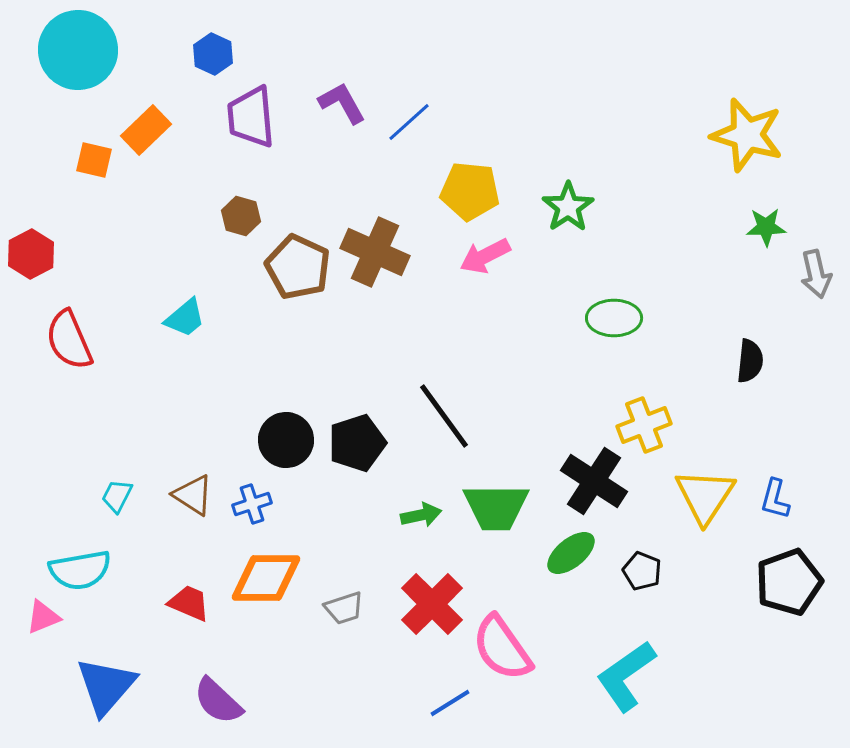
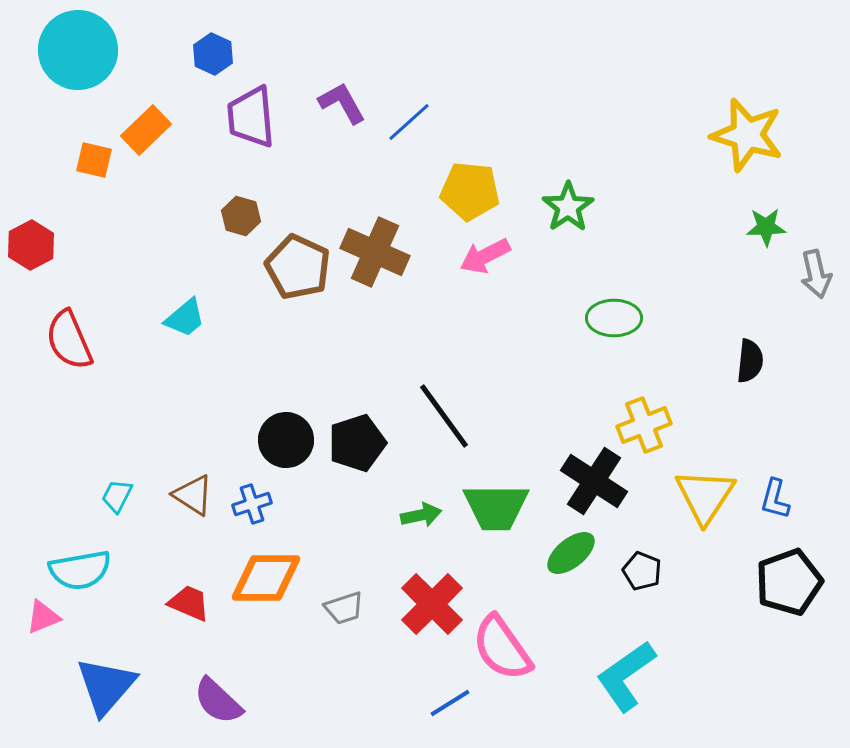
red hexagon at (31, 254): moved 9 px up
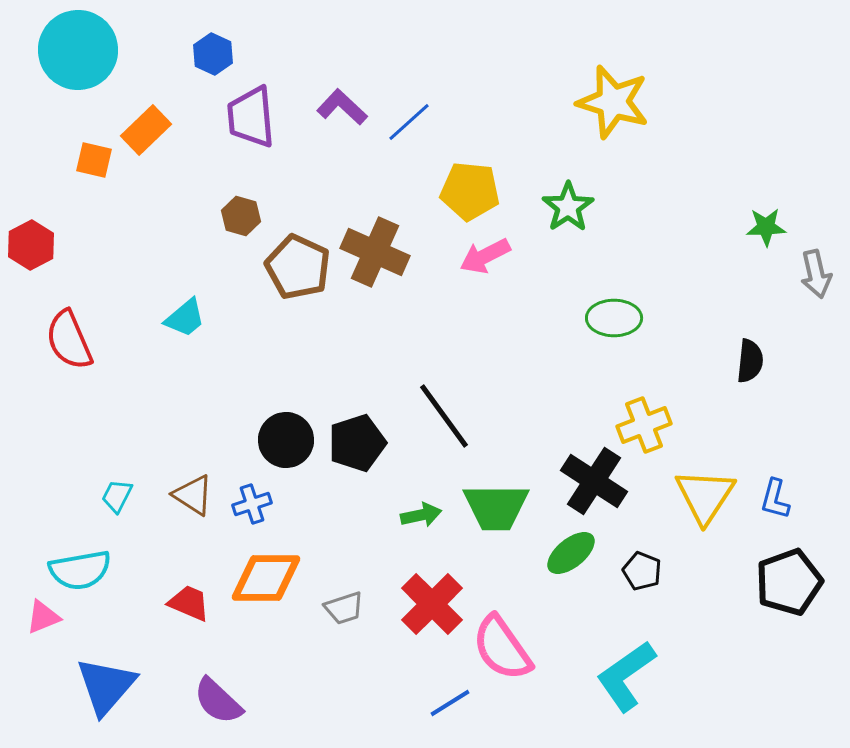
purple L-shape at (342, 103): moved 4 px down; rotated 18 degrees counterclockwise
yellow star at (747, 135): moved 134 px left, 33 px up
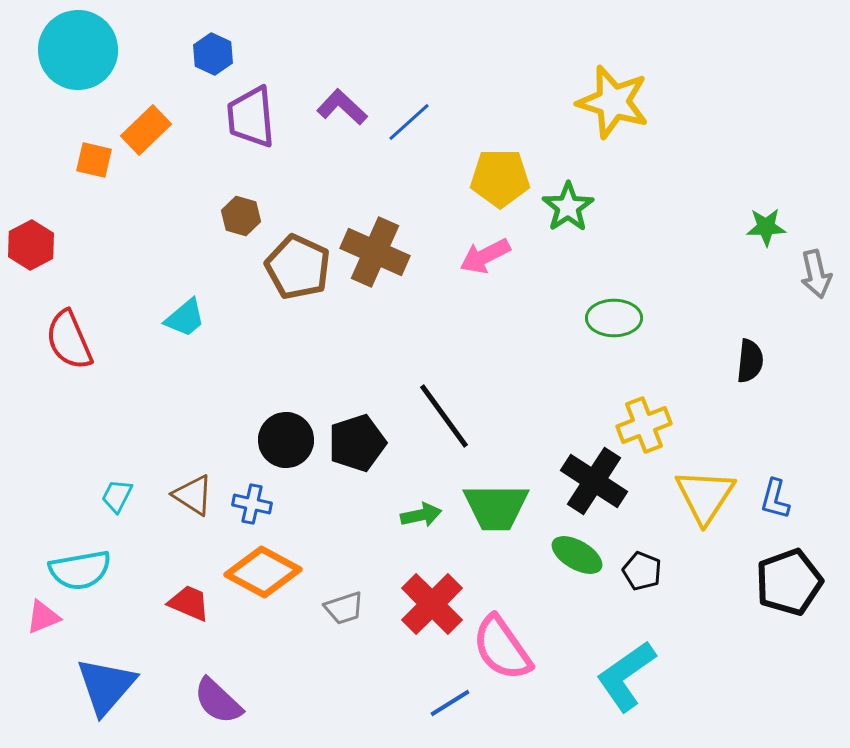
yellow pentagon at (470, 191): moved 30 px right, 13 px up; rotated 6 degrees counterclockwise
blue cross at (252, 504): rotated 30 degrees clockwise
green ellipse at (571, 553): moved 6 px right, 2 px down; rotated 69 degrees clockwise
orange diamond at (266, 578): moved 3 px left, 6 px up; rotated 28 degrees clockwise
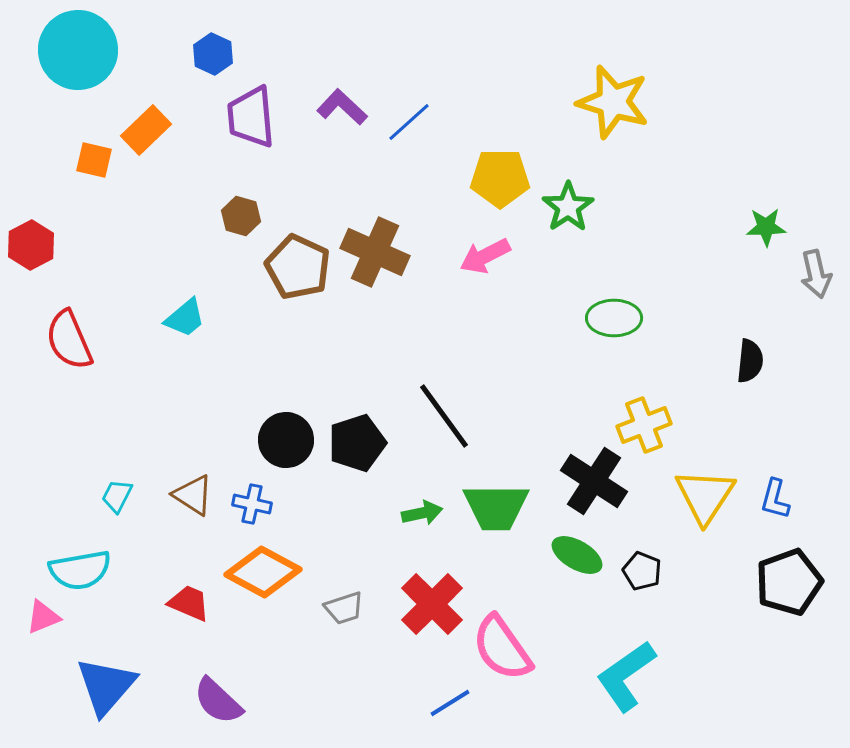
green arrow at (421, 515): moved 1 px right, 2 px up
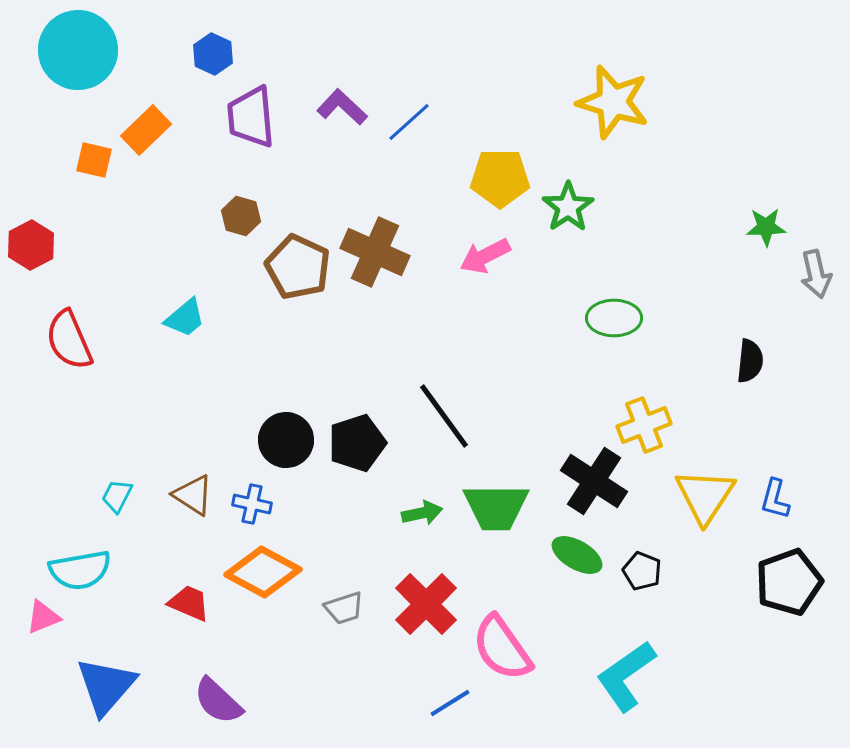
red cross at (432, 604): moved 6 px left
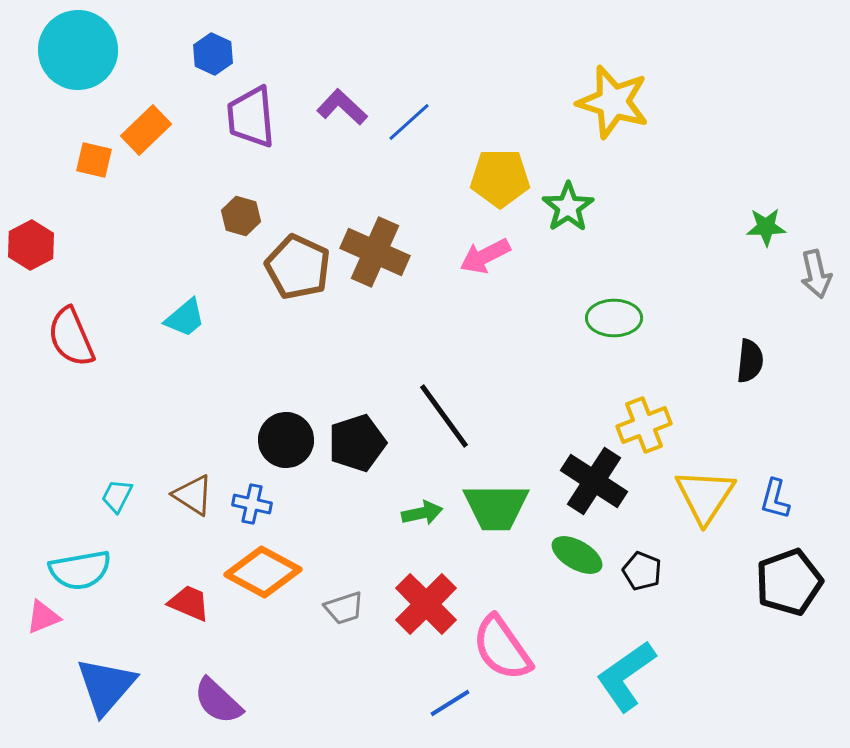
red semicircle at (69, 340): moved 2 px right, 3 px up
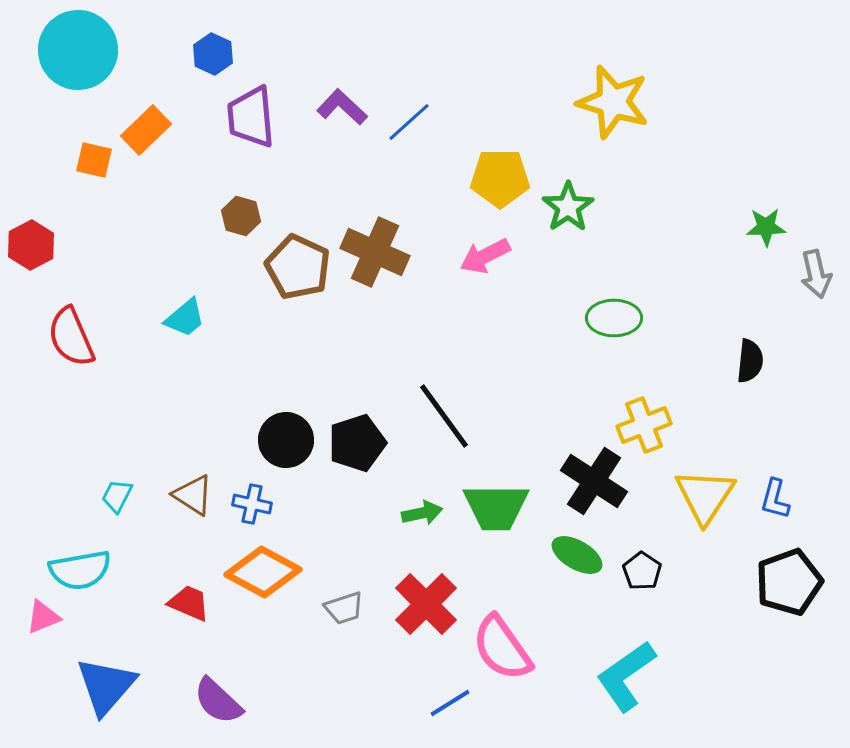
black pentagon at (642, 571): rotated 12 degrees clockwise
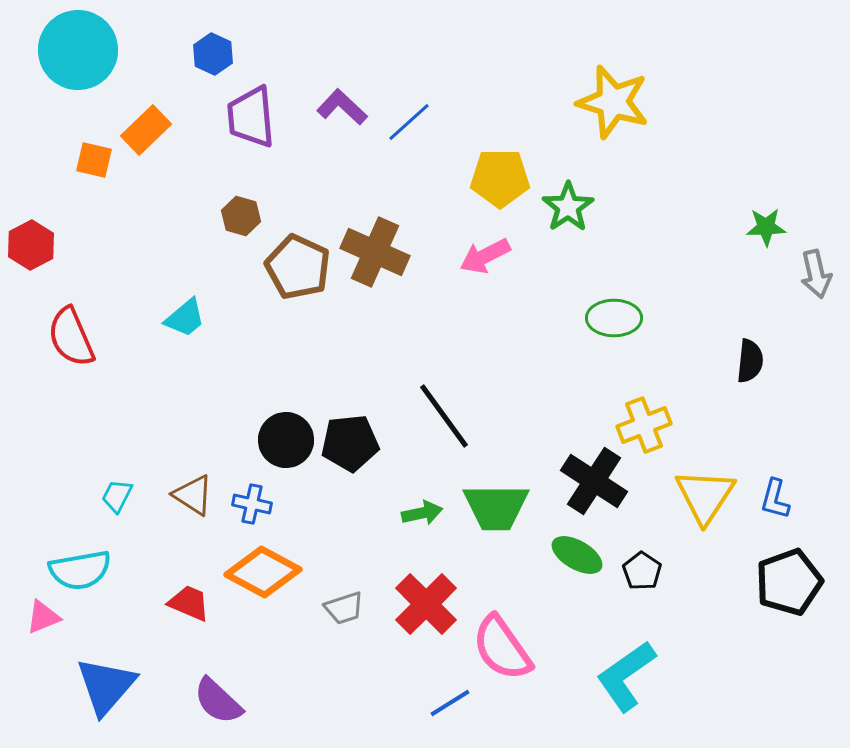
black pentagon at (357, 443): moved 7 px left; rotated 12 degrees clockwise
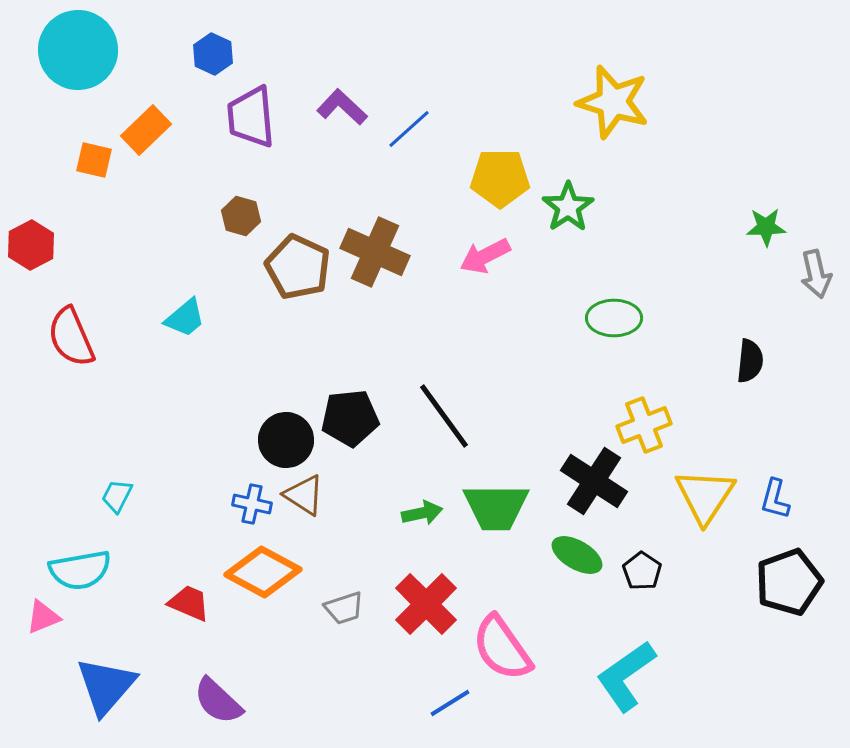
blue line at (409, 122): moved 7 px down
black pentagon at (350, 443): moved 25 px up
brown triangle at (193, 495): moved 111 px right
